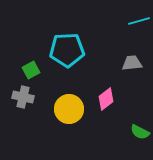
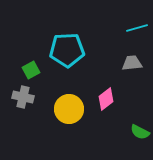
cyan line: moved 2 px left, 7 px down
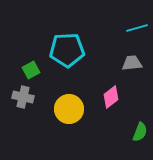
pink diamond: moved 5 px right, 2 px up
green semicircle: rotated 96 degrees counterclockwise
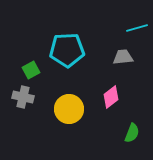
gray trapezoid: moved 9 px left, 6 px up
green semicircle: moved 8 px left, 1 px down
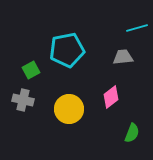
cyan pentagon: rotated 8 degrees counterclockwise
gray cross: moved 3 px down
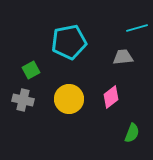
cyan pentagon: moved 2 px right, 8 px up
yellow circle: moved 10 px up
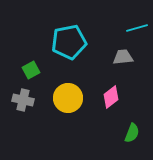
yellow circle: moved 1 px left, 1 px up
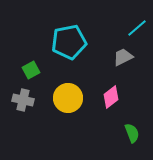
cyan line: rotated 25 degrees counterclockwise
gray trapezoid: rotated 20 degrees counterclockwise
green semicircle: rotated 42 degrees counterclockwise
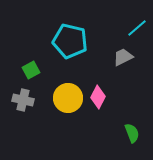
cyan pentagon: moved 1 px right, 1 px up; rotated 24 degrees clockwise
pink diamond: moved 13 px left; rotated 25 degrees counterclockwise
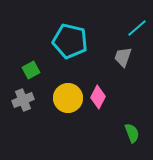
gray trapezoid: rotated 45 degrees counterclockwise
gray cross: rotated 35 degrees counterclockwise
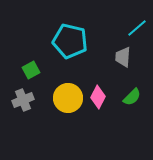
gray trapezoid: rotated 15 degrees counterclockwise
green semicircle: moved 36 px up; rotated 66 degrees clockwise
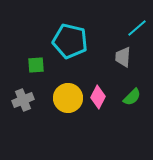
green square: moved 5 px right, 5 px up; rotated 24 degrees clockwise
